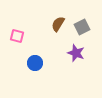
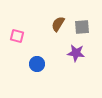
gray square: rotated 21 degrees clockwise
purple star: rotated 12 degrees counterclockwise
blue circle: moved 2 px right, 1 px down
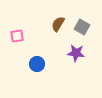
gray square: rotated 35 degrees clockwise
pink square: rotated 24 degrees counterclockwise
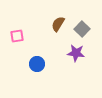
gray square: moved 2 px down; rotated 14 degrees clockwise
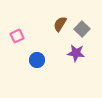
brown semicircle: moved 2 px right
pink square: rotated 16 degrees counterclockwise
blue circle: moved 4 px up
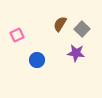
pink square: moved 1 px up
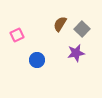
purple star: rotated 18 degrees counterclockwise
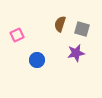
brown semicircle: rotated 14 degrees counterclockwise
gray square: rotated 28 degrees counterclockwise
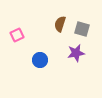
blue circle: moved 3 px right
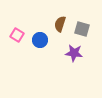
pink square: rotated 32 degrees counterclockwise
purple star: moved 2 px left; rotated 18 degrees clockwise
blue circle: moved 20 px up
